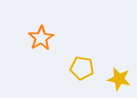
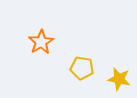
orange star: moved 4 px down
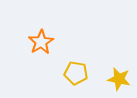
yellow pentagon: moved 6 px left, 5 px down
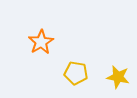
yellow star: moved 1 px left, 2 px up
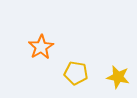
orange star: moved 5 px down
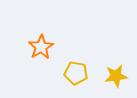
yellow star: moved 2 px left, 1 px up; rotated 20 degrees counterclockwise
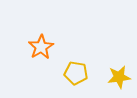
yellow star: moved 3 px right, 1 px down
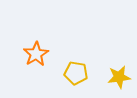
orange star: moved 5 px left, 7 px down
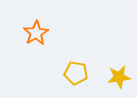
orange star: moved 21 px up
